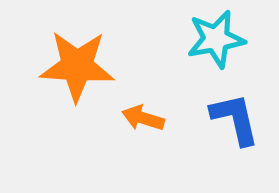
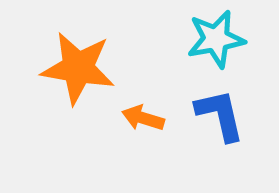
orange star: moved 1 px right, 2 px down; rotated 6 degrees clockwise
blue L-shape: moved 15 px left, 4 px up
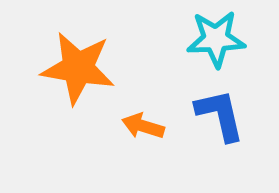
cyan star: rotated 8 degrees clockwise
orange arrow: moved 8 px down
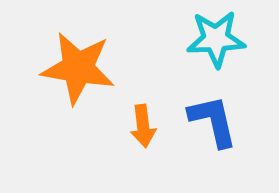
blue L-shape: moved 7 px left, 6 px down
orange arrow: rotated 114 degrees counterclockwise
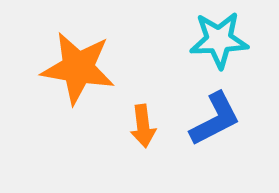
cyan star: moved 3 px right, 1 px down
blue L-shape: moved 2 px right, 2 px up; rotated 76 degrees clockwise
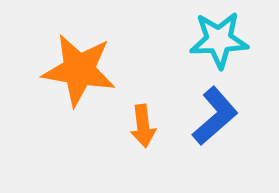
orange star: moved 1 px right, 2 px down
blue L-shape: moved 3 px up; rotated 14 degrees counterclockwise
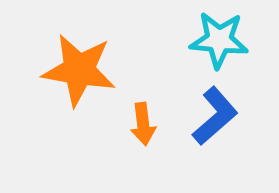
cyan star: rotated 8 degrees clockwise
orange arrow: moved 2 px up
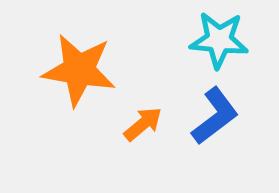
blue L-shape: rotated 4 degrees clockwise
orange arrow: rotated 123 degrees counterclockwise
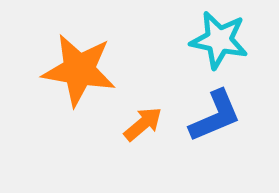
cyan star: rotated 6 degrees clockwise
blue L-shape: rotated 14 degrees clockwise
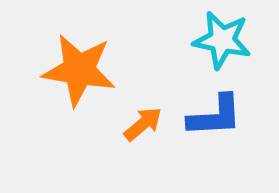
cyan star: moved 3 px right
blue L-shape: rotated 20 degrees clockwise
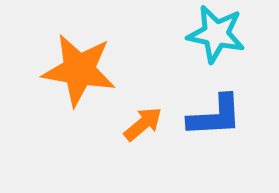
cyan star: moved 6 px left, 6 px up
